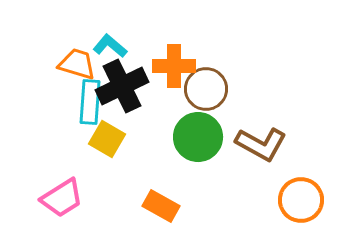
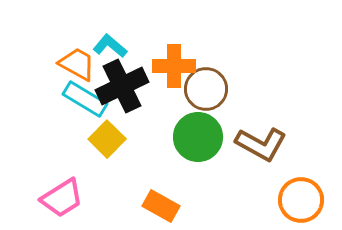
orange trapezoid: rotated 12 degrees clockwise
cyan rectangle: moved 5 px left, 3 px up; rotated 63 degrees counterclockwise
yellow square: rotated 15 degrees clockwise
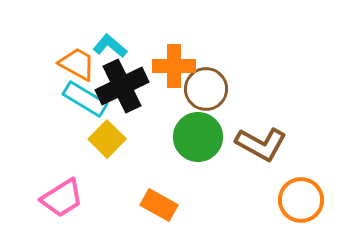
orange rectangle: moved 2 px left, 1 px up
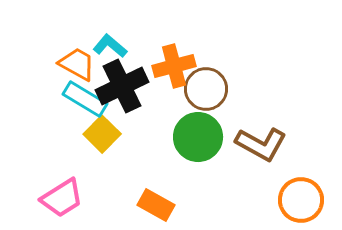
orange cross: rotated 15 degrees counterclockwise
yellow square: moved 5 px left, 5 px up
orange rectangle: moved 3 px left
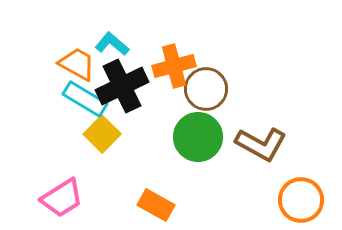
cyan L-shape: moved 2 px right, 2 px up
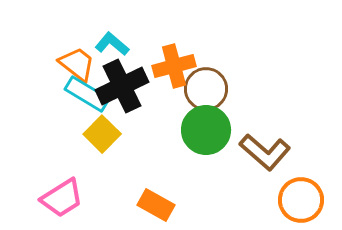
orange trapezoid: rotated 9 degrees clockwise
cyan rectangle: moved 2 px right, 5 px up
green circle: moved 8 px right, 7 px up
brown L-shape: moved 4 px right, 8 px down; rotated 12 degrees clockwise
